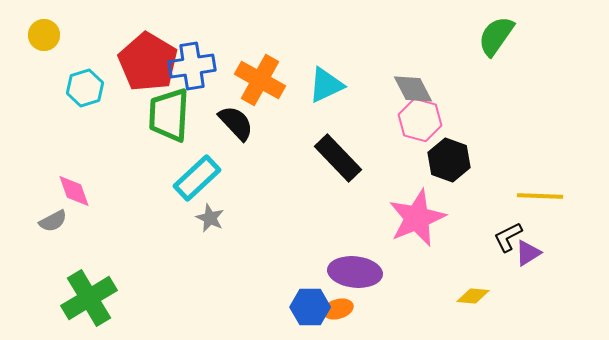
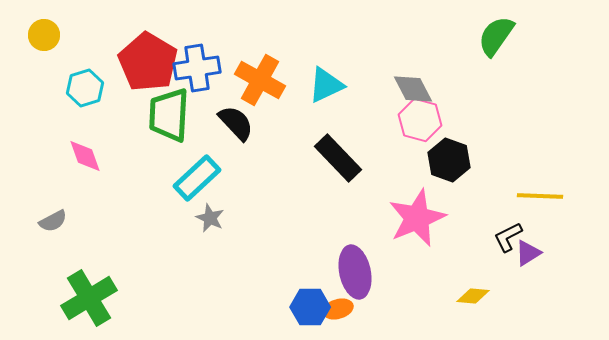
blue cross: moved 5 px right, 2 px down
pink diamond: moved 11 px right, 35 px up
purple ellipse: rotated 72 degrees clockwise
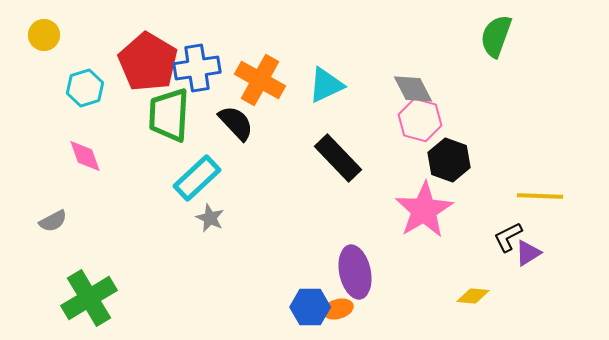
green semicircle: rotated 15 degrees counterclockwise
pink star: moved 7 px right, 8 px up; rotated 8 degrees counterclockwise
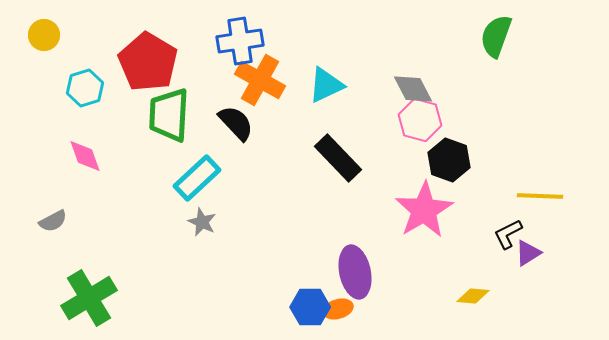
blue cross: moved 43 px right, 27 px up
gray star: moved 8 px left, 4 px down
black L-shape: moved 3 px up
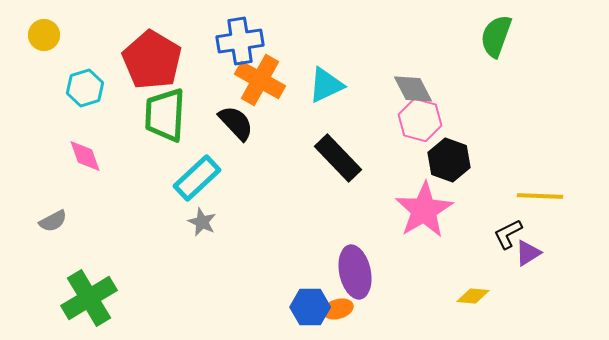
red pentagon: moved 4 px right, 2 px up
green trapezoid: moved 4 px left
